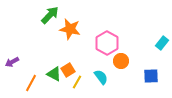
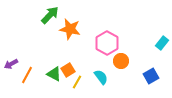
purple arrow: moved 1 px left, 2 px down
blue square: rotated 28 degrees counterclockwise
orange line: moved 4 px left, 8 px up
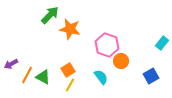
pink hexagon: moved 2 px down; rotated 10 degrees counterclockwise
green triangle: moved 11 px left, 3 px down
yellow line: moved 7 px left, 3 px down
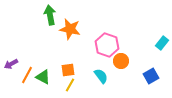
green arrow: rotated 54 degrees counterclockwise
orange square: rotated 24 degrees clockwise
cyan semicircle: moved 1 px up
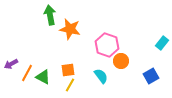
orange line: moved 2 px up
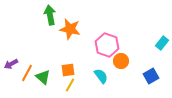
green triangle: rotated 14 degrees clockwise
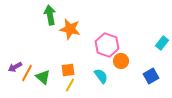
purple arrow: moved 4 px right, 3 px down
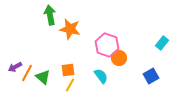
orange circle: moved 2 px left, 3 px up
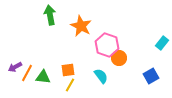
orange star: moved 11 px right, 3 px up; rotated 15 degrees clockwise
green triangle: rotated 35 degrees counterclockwise
